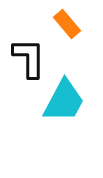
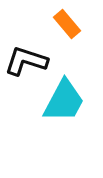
black L-shape: moved 3 px left, 3 px down; rotated 72 degrees counterclockwise
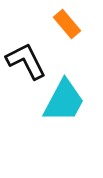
black L-shape: rotated 45 degrees clockwise
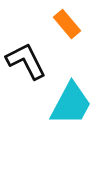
cyan trapezoid: moved 7 px right, 3 px down
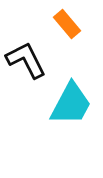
black L-shape: moved 1 px up
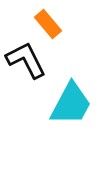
orange rectangle: moved 19 px left
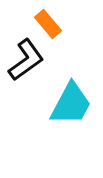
black L-shape: rotated 81 degrees clockwise
